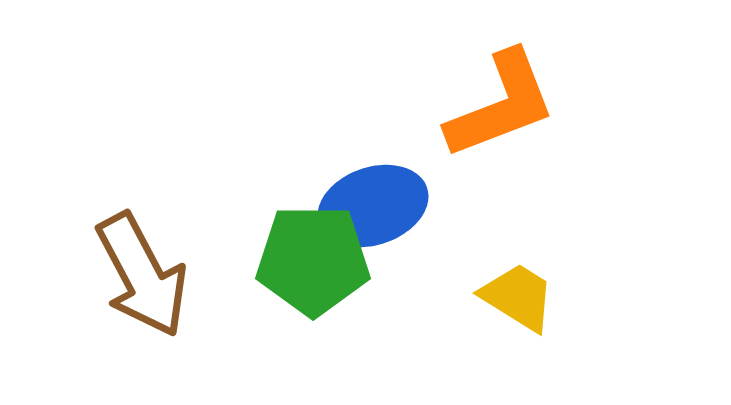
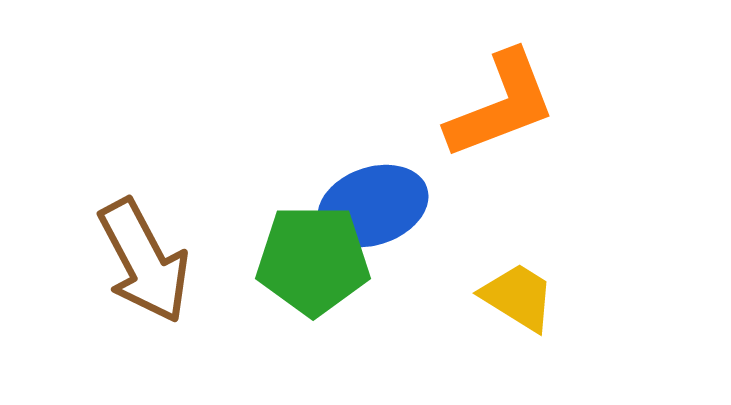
brown arrow: moved 2 px right, 14 px up
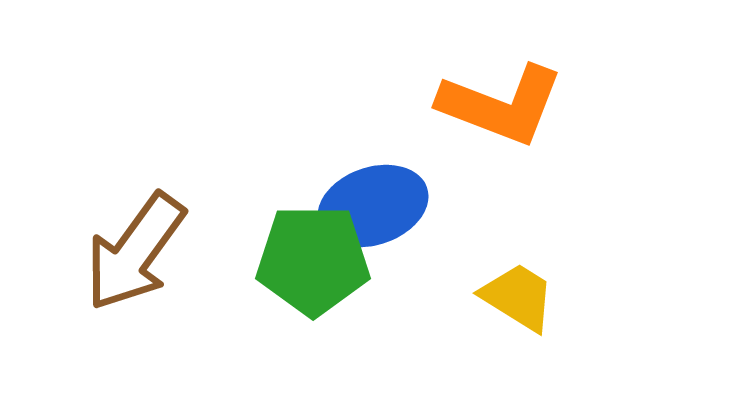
orange L-shape: rotated 42 degrees clockwise
brown arrow: moved 9 px left, 9 px up; rotated 64 degrees clockwise
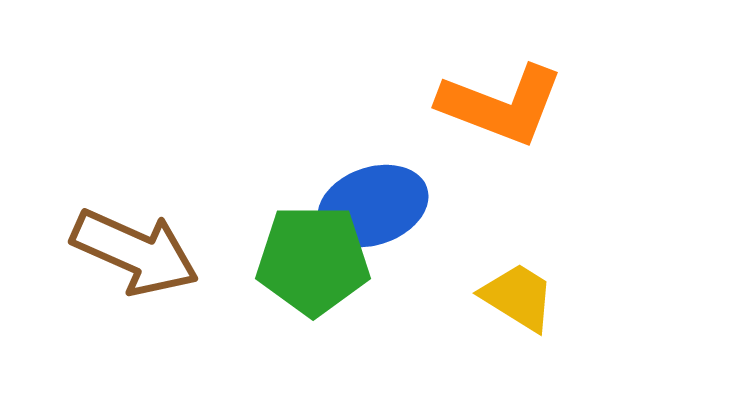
brown arrow: rotated 102 degrees counterclockwise
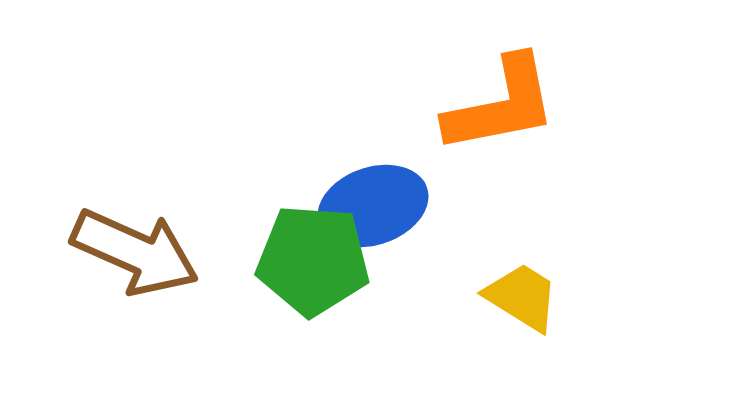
orange L-shape: rotated 32 degrees counterclockwise
green pentagon: rotated 4 degrees clockwise
yellow trapezoid: moved 4 px right
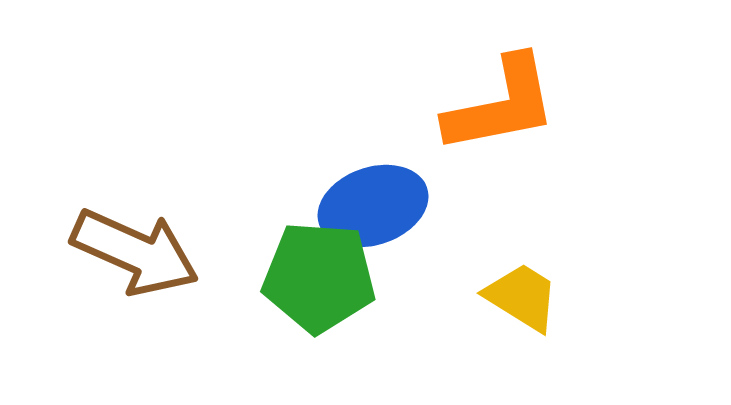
green pentagon: moved 6 px right, 17 px down
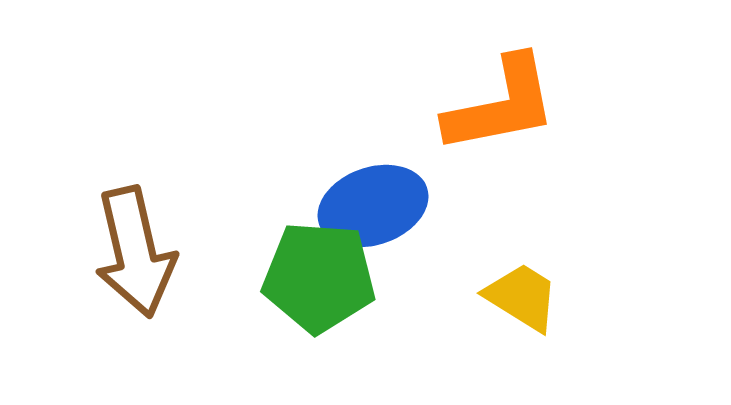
brown arrow: rotated 53 degrees clockwise
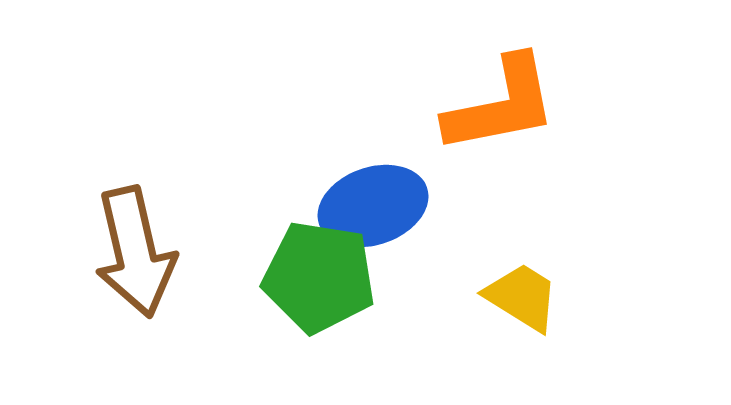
green pentagon: rotated 5 degrees clockwise
